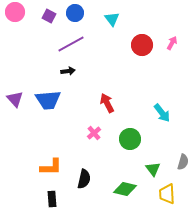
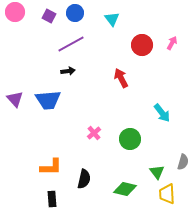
red arrow: moved 14 px right, 25 px up
green triangle: moved 4 px right, 3 px down
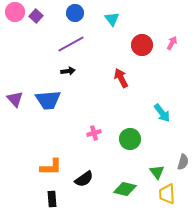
purple square: moved 13 px left; rotated 16 degrees clockwise
pink cross: rotated 24 degrees clockwise
black semicircle: rotated 42 degrees clockwise
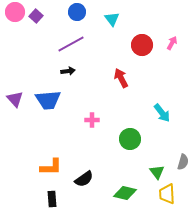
blue circle: moved 2 px right, 1 px up
pink cross: moved 2 px left, 13 px up; rotated 16 degrees clockwise
green diamond: moved 4 px down
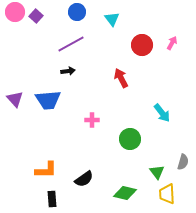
orange L-shape: moved 5 px left, 3 px down
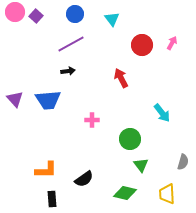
blue circle: moved 2 px left, 2 px down
green triangle: moved 16 px left, 7 px up
